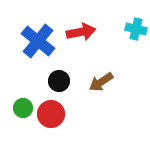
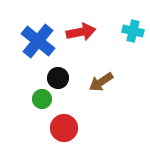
cyan cross: moved 3 px left, 2 px down
black circle: moved 1 px left, 3 px up
green circle: moved 19 px right, 9 px up
red circle: moved 13 px right, 14 px down
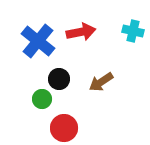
black circle: moved 1 px right, 1 px down
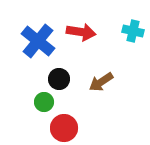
red arrow: rotated 20 degrees clockwise
green circle: moved 2 px right, 3 px down
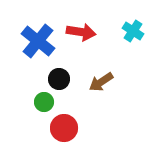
cyan cross: rotated 20 degrees clockwise
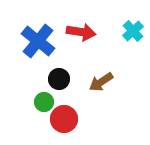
cyan cross: rotated 15 degrees clockwise
red circle: moved 9 px up
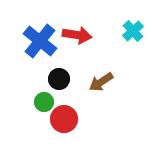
red arrow: moved 4 px left, 3 px down
blue cross: moved 2 px right
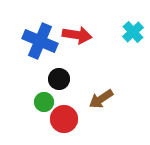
cyan cross: moved 1 px down
blue cross: rotated 16 degrees counterclockwise
brown arrow: moved 17 px down
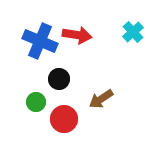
green circle: moved 8 px left
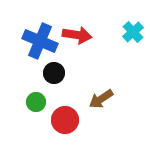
black circle: moved 5 px left, 6 px up
red circle: moved 1 px right, 1 px down
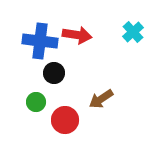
blue cross: rotated 16 degrees counterclockwise
